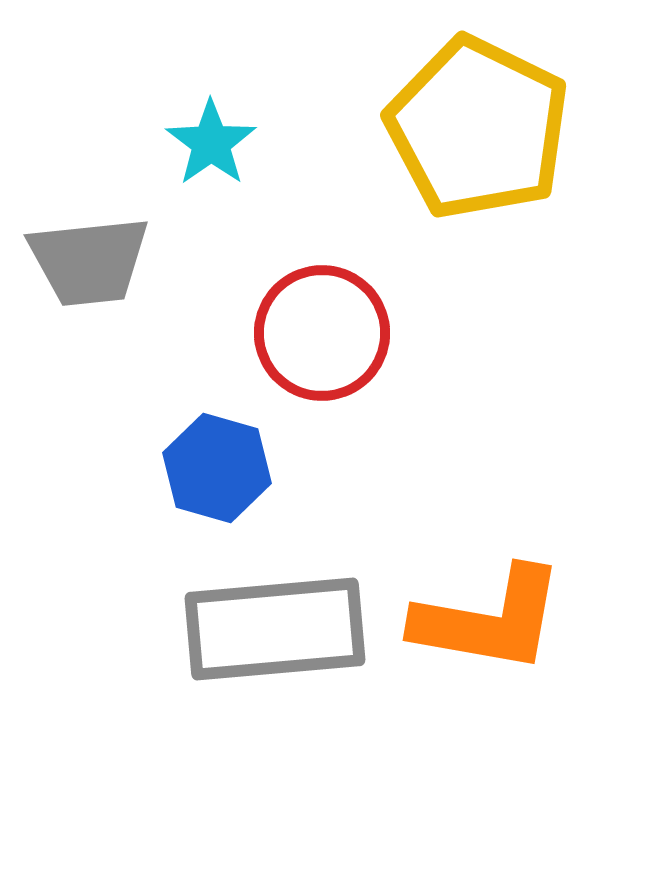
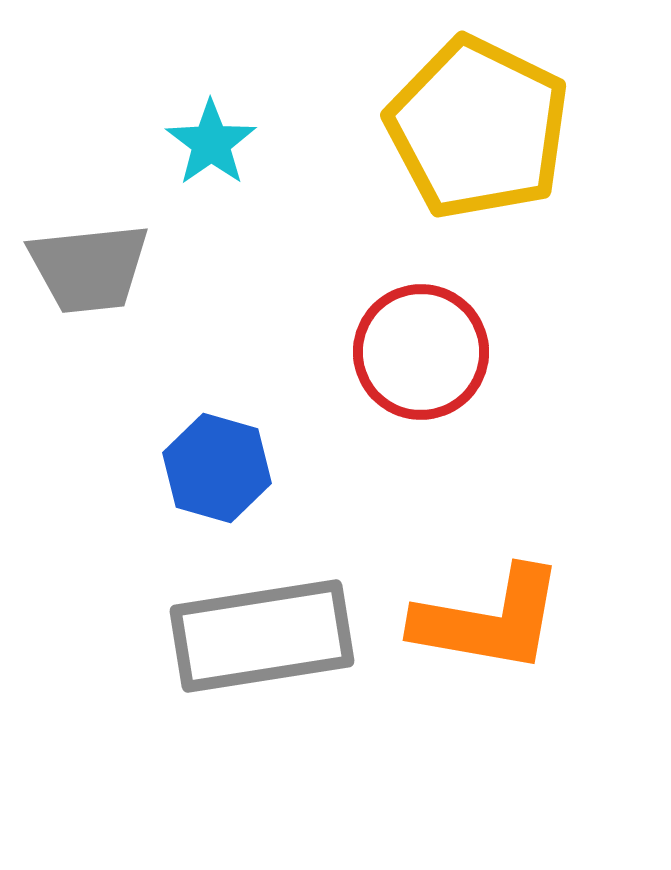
gray trapezoid: moved 7 px down
red circle: moved 99 px right, 19 px down
gray rectangle: moved 13 px left, 7 px down; rotated 4 degrees counterclockwise
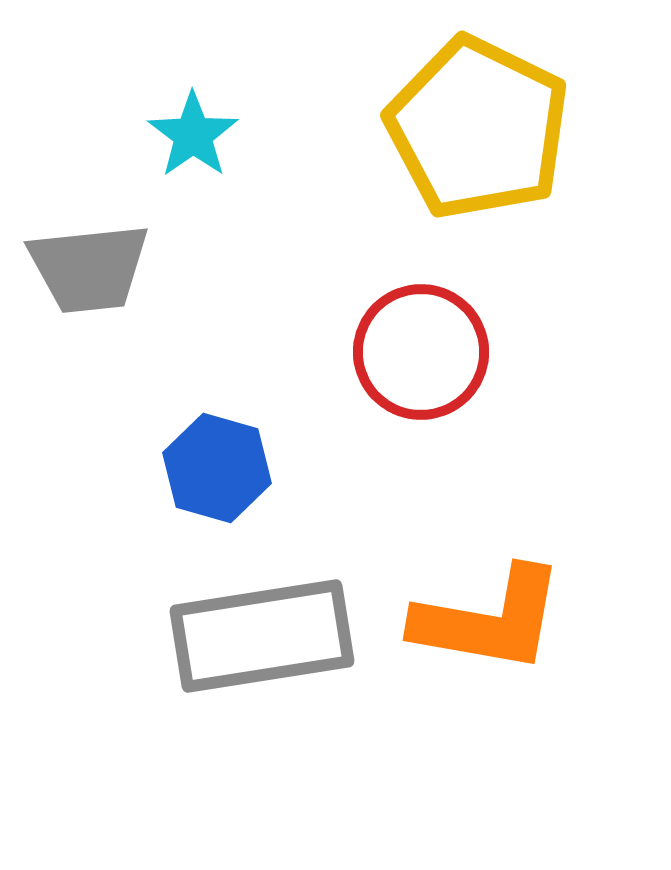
cyan star: moved 18 px left, 8 px up
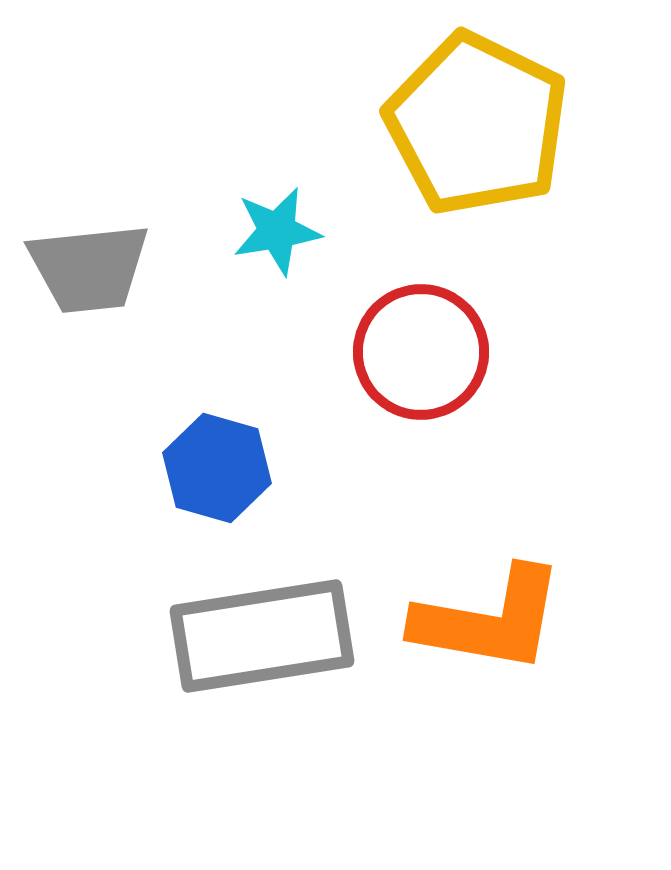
yellow pentagon: moved 1 px left, 4 px up
cyan star: moved 84 px right, 96 px down; rotated 26 degrees clockwise
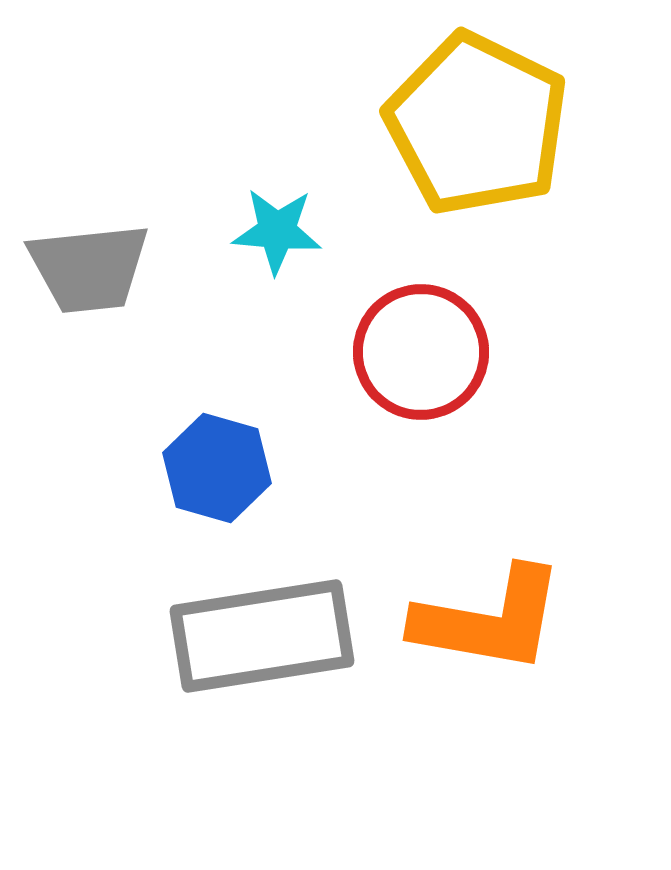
cyan star: rotated 14 degrees clockwise
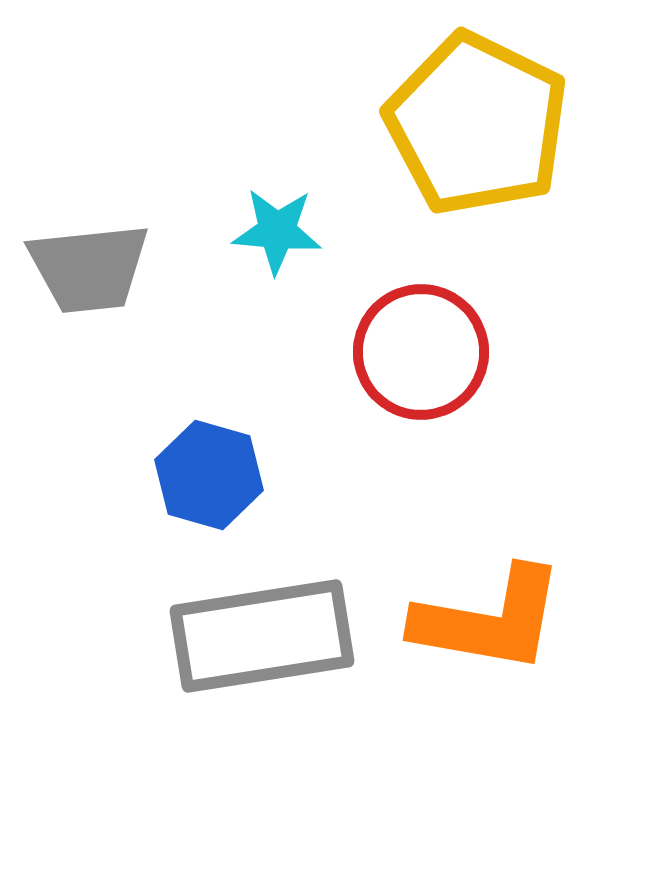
blue hexagon: moved 8 px left, 7 px down
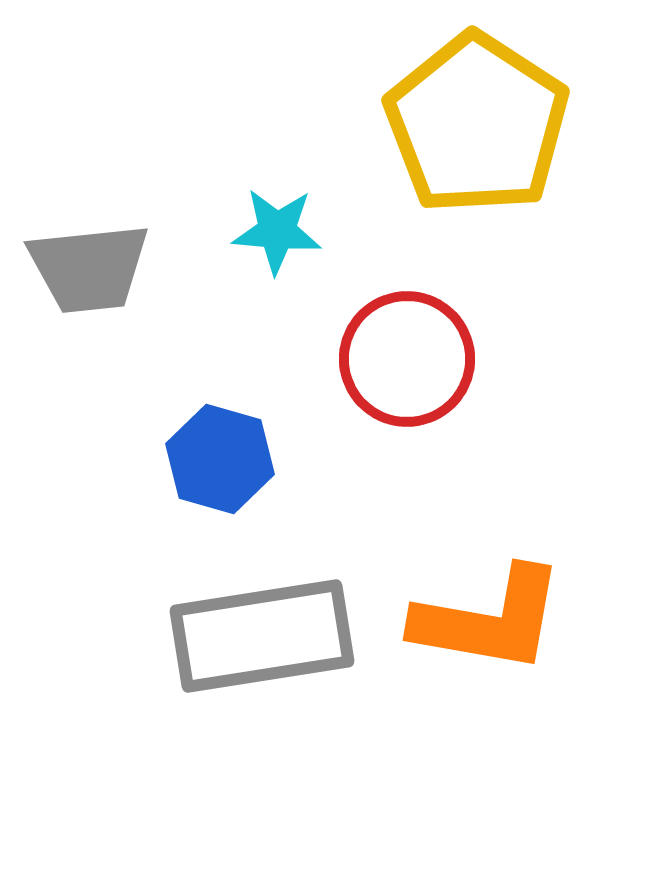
yellow pentagon: rotated 7 degrees clockwise
red circle: moved 14 px left, 7 px down
blue hexagon: moved 11 px right, 16 px up
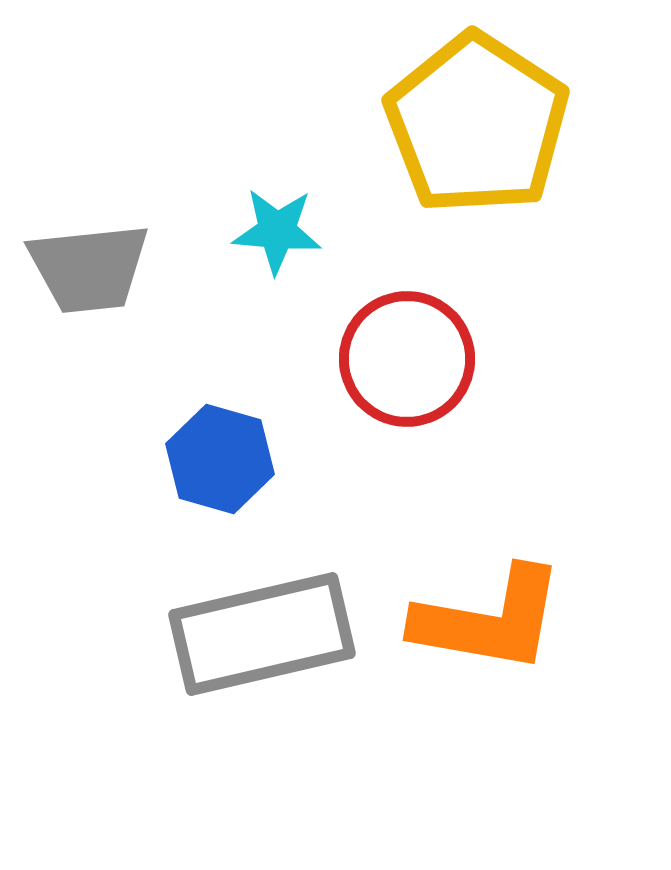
gray rectangle: moved 2 px up; rotated 4 degrees counterclockwise
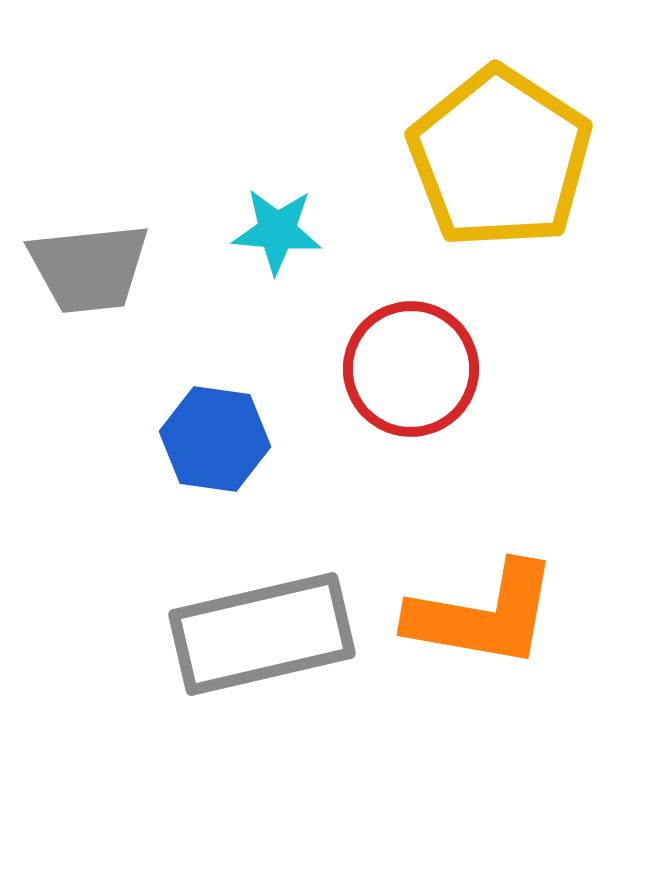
yellow pentagon: moved 23 px right, 34 px down
red circle: moved 4 px right, 10 px down
blue hexagon: moved 5 px left, 20 px up; rotated 8 degrees counterclockwise
orange L-shape: moved 6 px left, 5 px up
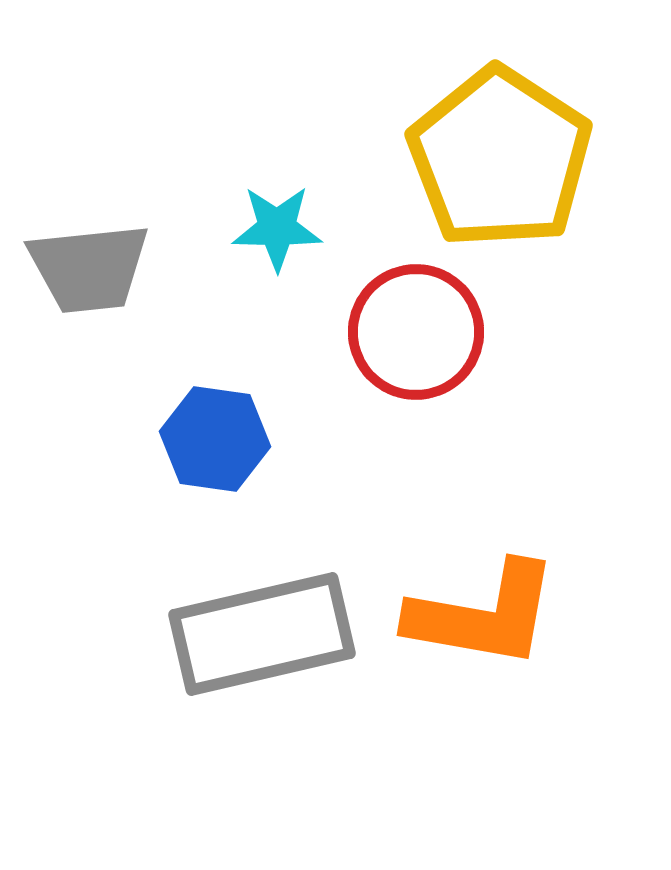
cyan star: moved 3 px up; rotated 4 degrees counterclockwise
red circle: moved 5 px right, 37 px up
